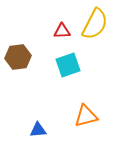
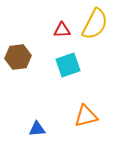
red triangle: moved 1 px up
blue triangle: moved 1 px left, 1 px up
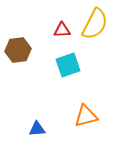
brown hexagon: moved 7 px up
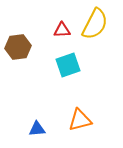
brown hexagon: moved 3 px up
orange triangle: moved 6 px left, 4 px down
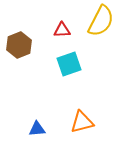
yellow semicircle: moved 6 px right, 3 px up
brown hexagon: moved 1 px right, 2 px up; rotated 15 degrees counterclockwise
cyan square: moved 1 px right, 1 px up
orange triangle: moved 2 px right, 2 px down
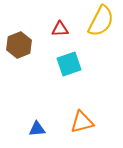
red triangle: moved 2 px left, 1 px up
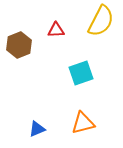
red triangle: moved 4 px left, 1 px down
cyan square: moved 12 px right, 9 px down
orange triangle: moved 1 px right, 1 px down
blue triangle: rotated 18 degrees counterclockwise
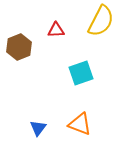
brown hexagon: moved 2 px down
orange triangle: moved 3 px left, 1 px down; rotated 35 degrees clockwise
blue triangle: moved 1 px right, 1 px up; rotated 30 degrees counterclockwise
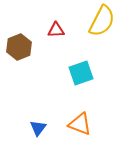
yellow semicircle: moved 1 px right
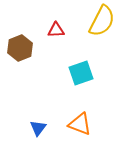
brown hexagon: moved 1 px right, 1 px down
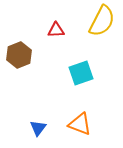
brown hexagon: moved 1 px left, 7 px down
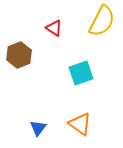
red triangle: moved 2 px left, 2 px up; rotated 36 degrees clockwise
orange triangle: rotated 15 degrees clockwise
